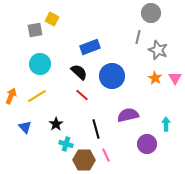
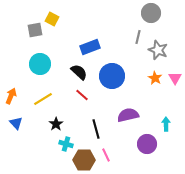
yellow line: moved 6 px right, 3 px down
blue triangle: moved 9 px left, 4 px up
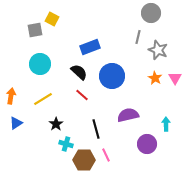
orange arrow: rotated 14 degrees counterclockwise
blue triangle: rotated 40 degrees clockwise
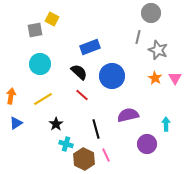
brown hexagon: moved 1 px up; rotated 25 degrees clockwise
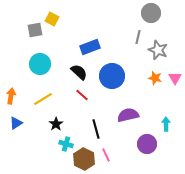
orange star: rotated 16 degrees counterclockwise
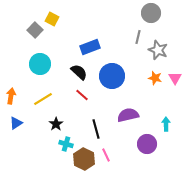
gray square: rotated 35 degrees counterclockwise
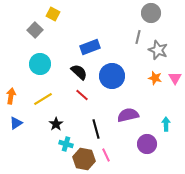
yellow square: moved 1 px right, 5 px up
brown hexagon: rotated 15 degrees counterclockwise
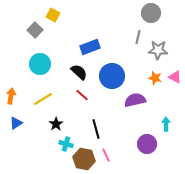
yellow square: moved 1 px down
gray star: rotated 18 degrees counterclockwise
pink triangle: moved 1 px up; rotated 32 degrees counterclockwise
purple semicircle: moved 7 px right, 15 px up
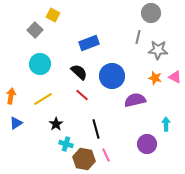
blue rectangle: moved 1 px left, 4 px up
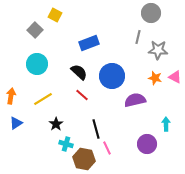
yellow square: moved 2 px right
cyan circle: moved 3 px left
pink line: moved 1 px right, 7 px up
